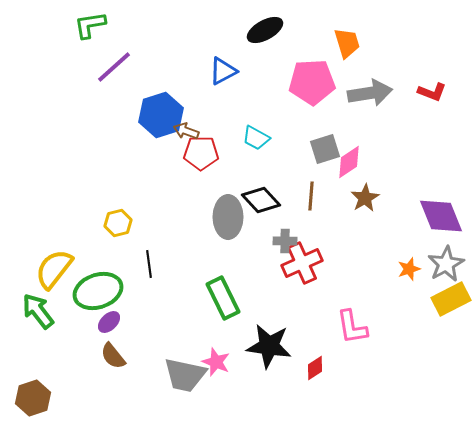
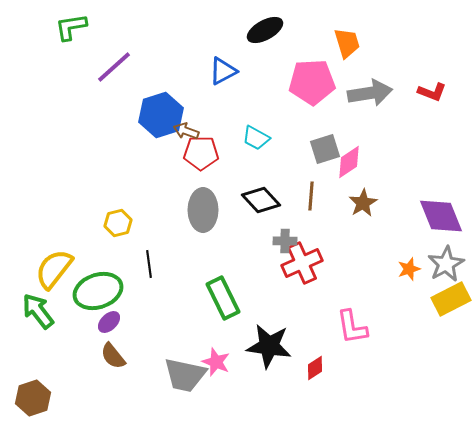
green L-shape: moved 19 px left, 2 px down
brown star: moved 2 px left, 5 px down
gray ellipse: moved 25 px left, 7 px up
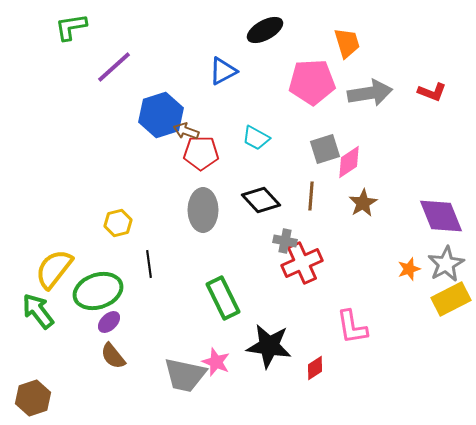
gray cross: rotated 10 degrees clockwise
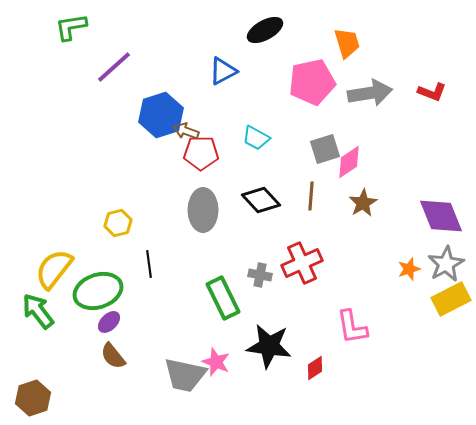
pink pentagon: rotated 9 degrees counterclockwise
gray cross: moved 25 px left, 34 px down
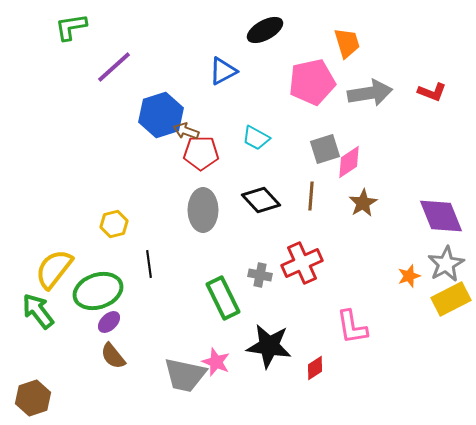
yellow hexagon: moved 4 px left, 1 px down
orange star: moved 7 px down
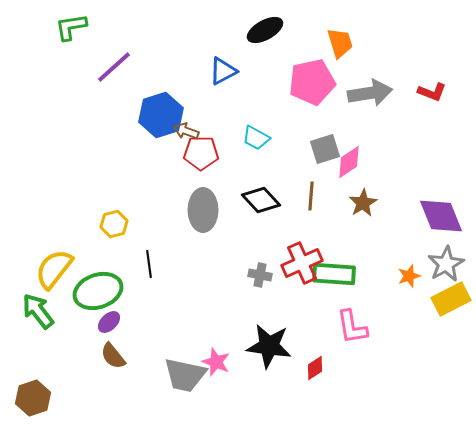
orange trapezoid: moved 7 px left
green rectangle: moved 111 px right, 24 px up; rotated 60 degrees counterclockwise
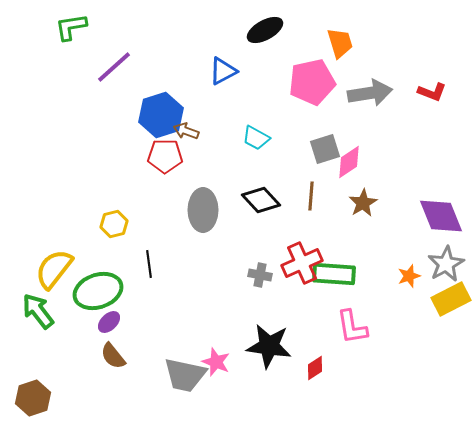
red pentagon: moved 36 px left, 3 px down
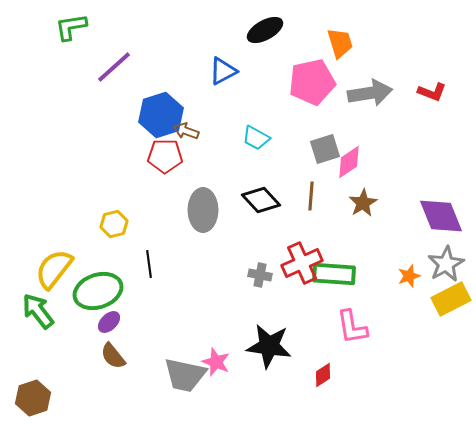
red diamond: moved 8 px right, 7 px down
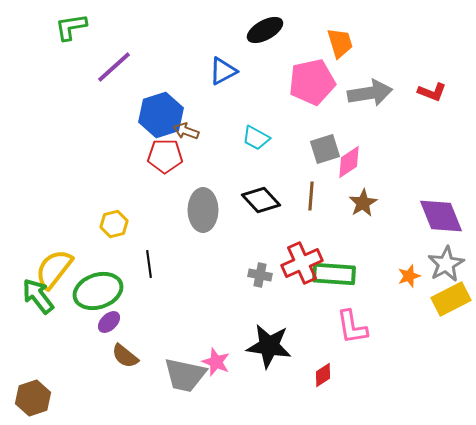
green arrow: moved 15 px up
brown semicircle: moved 12 px right; rotated 12 degrees counterclockwise
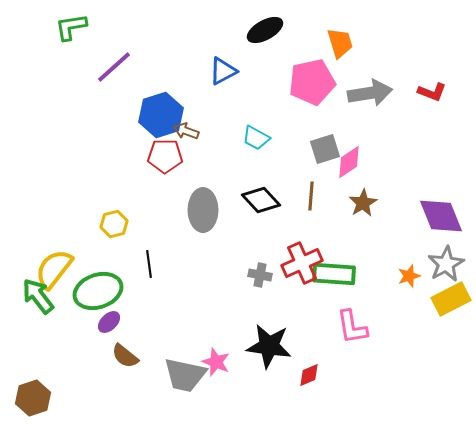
red diamond: moved 14 px left; rotated 10 degrees clockwise
